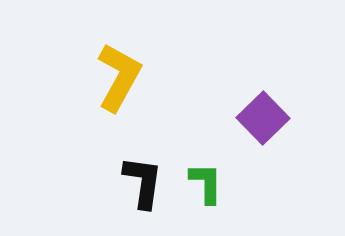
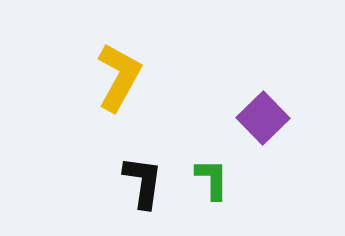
green L-shape: moved 6 px right, 4 px up
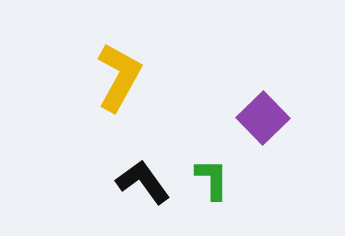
black L-shape: rotated 44 degrees counterclockwise
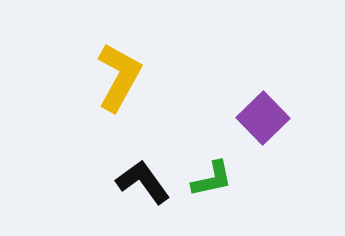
green L-shape: rotated 78 degrees clockwise
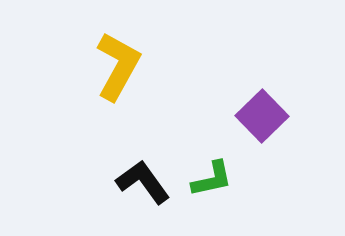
yellow L-shape: moved 1 px left, 11 px up
purple square: moved 1 px left, 2 px up
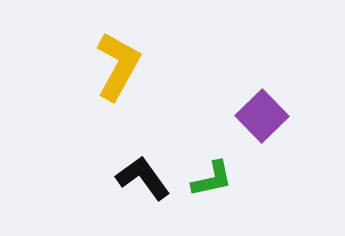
black L-shape: moved 4 px up
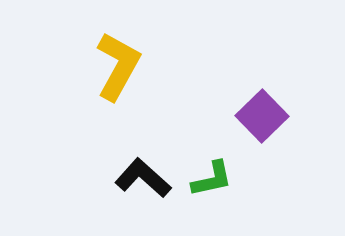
black L-shape: rotated 12 degrees counterclockwise
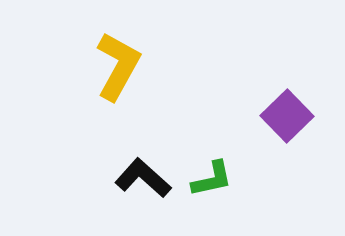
purple square: moved 25 px right
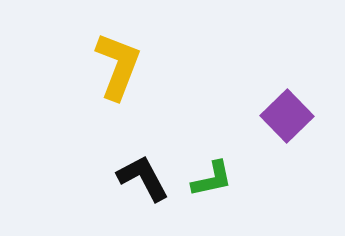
yellow L-shape: rotated 8 degrees counterclockwise
black L-shape: rotated 20 degrees clockwise
